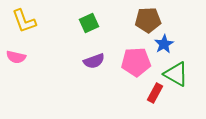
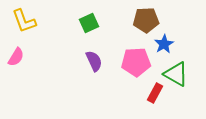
brown pentagon: moved 2 px left
pink semicircle: rotated 72 degrees counterclockwise
purple semicircle: rotated 95 degrees counterclockwise
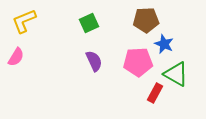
yellow L-shape: rotated 88 degrees clockwise
blue star: rotated 18 degrees counterclockwise
pink pentagon: moved 2 px right
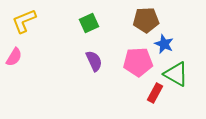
pink semicircle: moved 2 px left
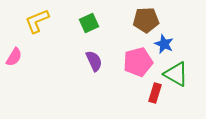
yellow L-shape: moved 13 px right
pink pentagon: rotated 12 degrees counterclockwise
red rectangle: rotated 12 degrees counterclockwise
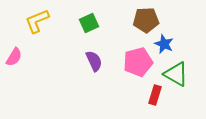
red rectangle: moved 2 px down
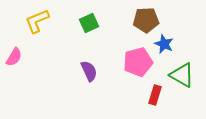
purple semicircle: moved 5 px left, 10 px down
green triangle: moved 6 px right, 1 px down
